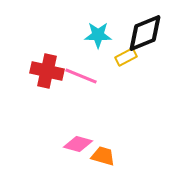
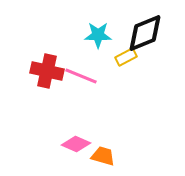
pink diamond: moved 2 px left; rotated 8 degrees clockwise
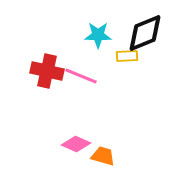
yellow rectangle: moved 1 px right, 1 px up; rotated 25 degrees clockwise
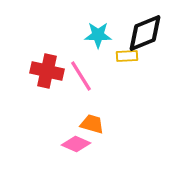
pink line: rotated 36 degrees clockwise
orange trapezoid: moved 11 px left, 32 px up
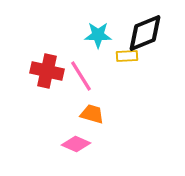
orange trapezoid: moved 10 px up
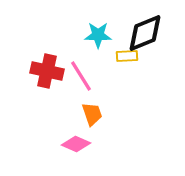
orange trapezoid: rotated 55 degrees clockwise
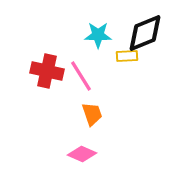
pink diamond: moved 6 px right, 10 px down
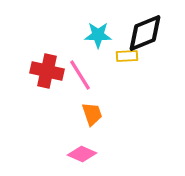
pink line: moved 1 px left, 1 px up
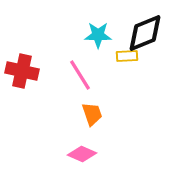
red cross: moved 25 px left
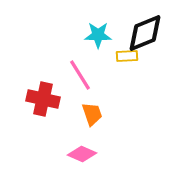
red cross: moved 21 px right, 28 px down
